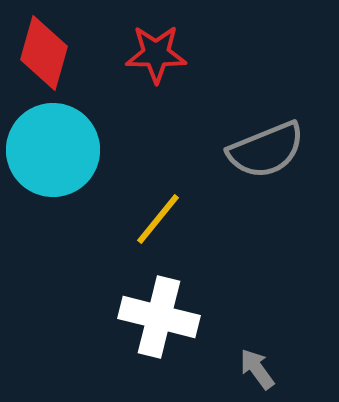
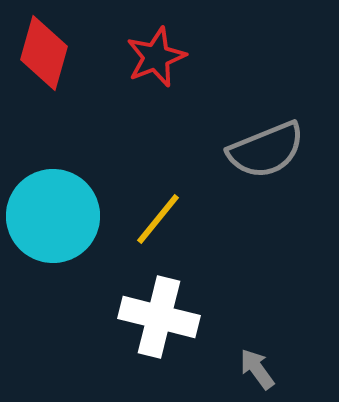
red star: moved 3 px down; rotated 22 degrees counterclockwise
cyan circle: moved 66 px down
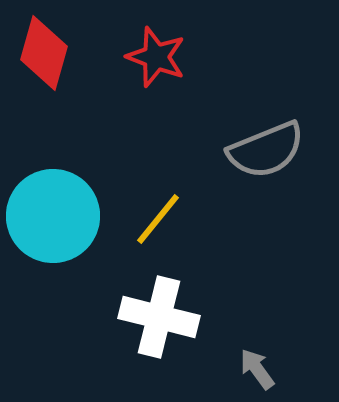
red star: rotated 30 degrees counterclockwise
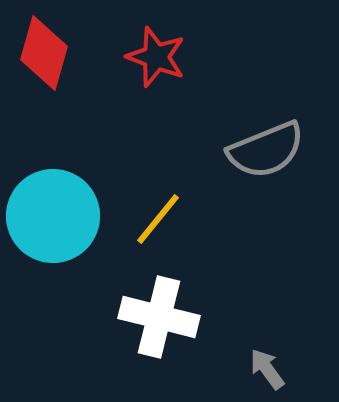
gray arrow: moved 10 px right
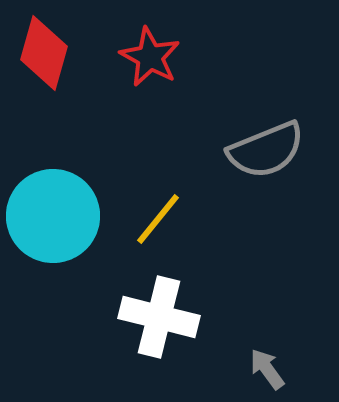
red star: moved 6 px left; rotated 8 degrees clockwise
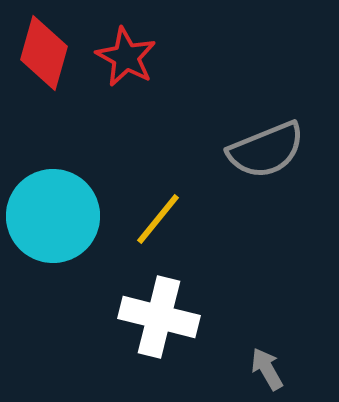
red star: moved 24 px left
gray arrow: rotated 6 degrees clockwise
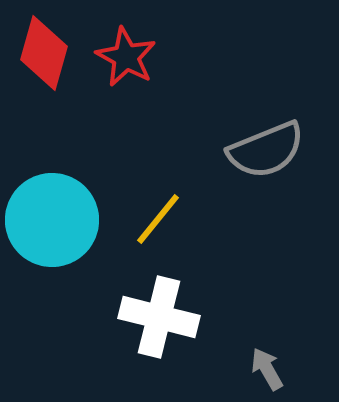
cyan circle: moved 1 px left, 4 px down
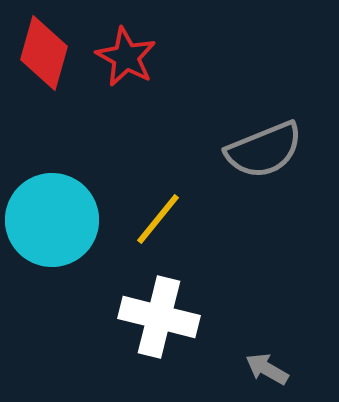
gray semicircle: moved 2 px left
gray arrow: rotated 30 degrees counterclockwise
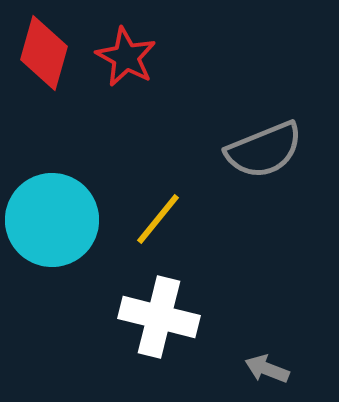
gray arrow: rotated 9 degrees counterclockwise
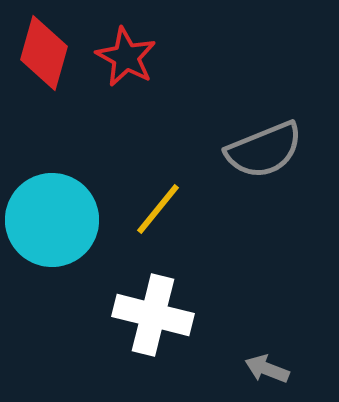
yellow line: moved 10 px up
white cross: moved 6 px left, 2 px up
